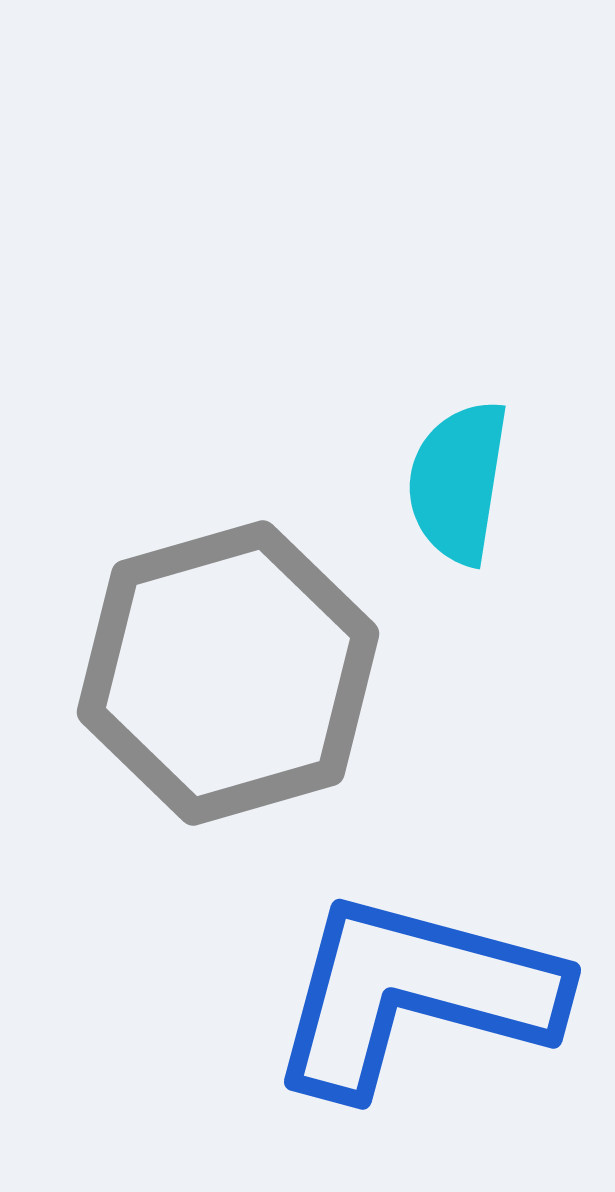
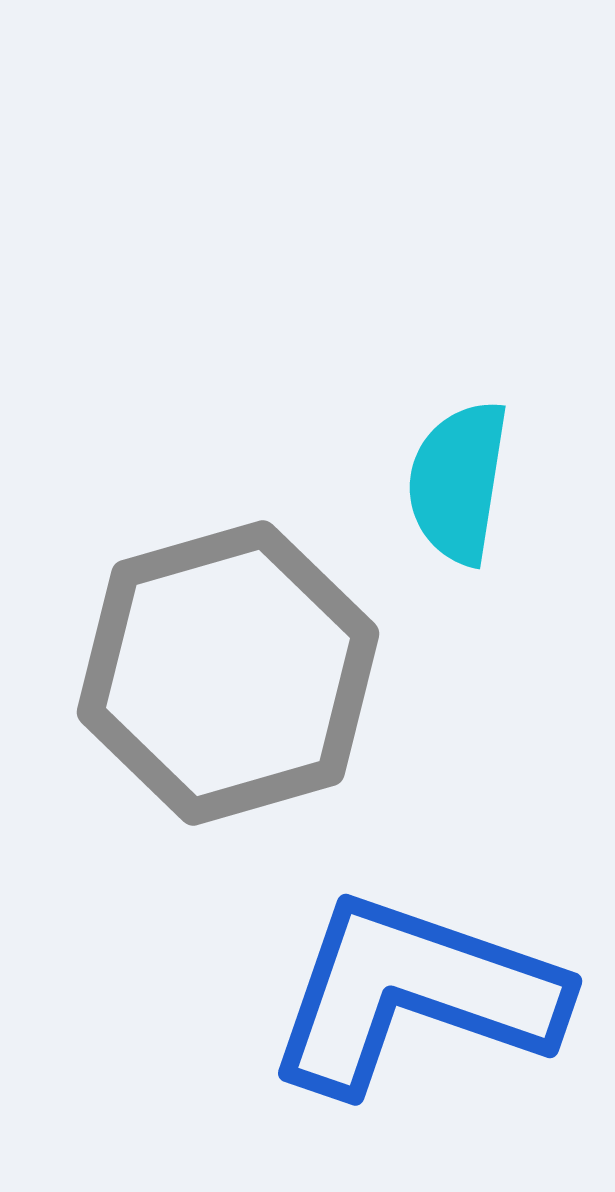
blue L-shape: rotated 4 degrees clockwise
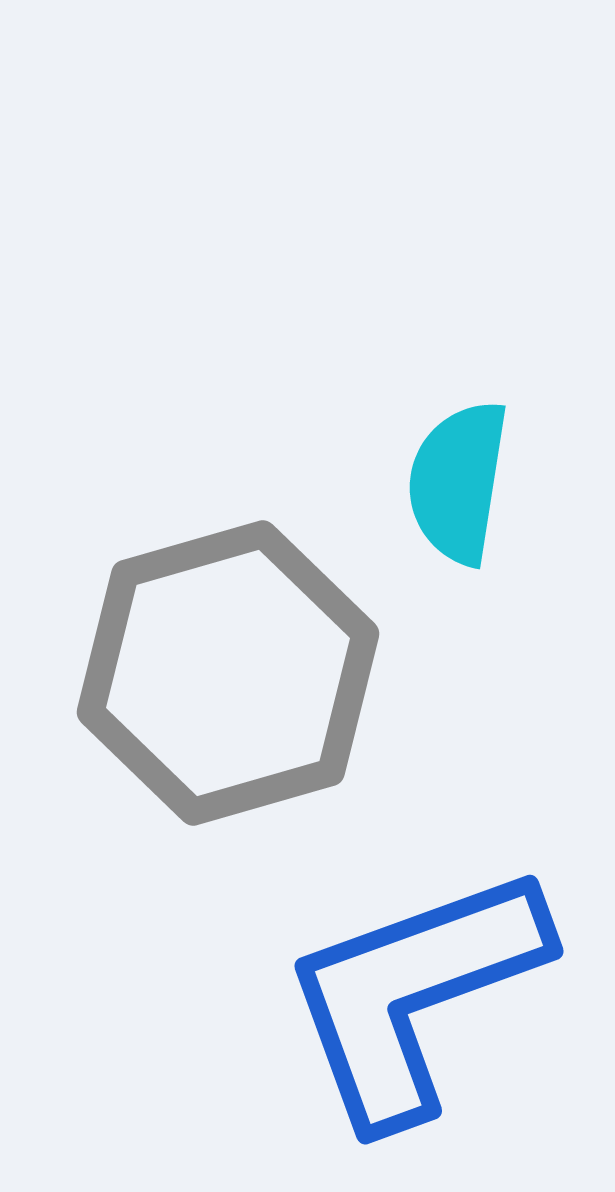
blue L-shape: rotated 39 degrees counterclockwise
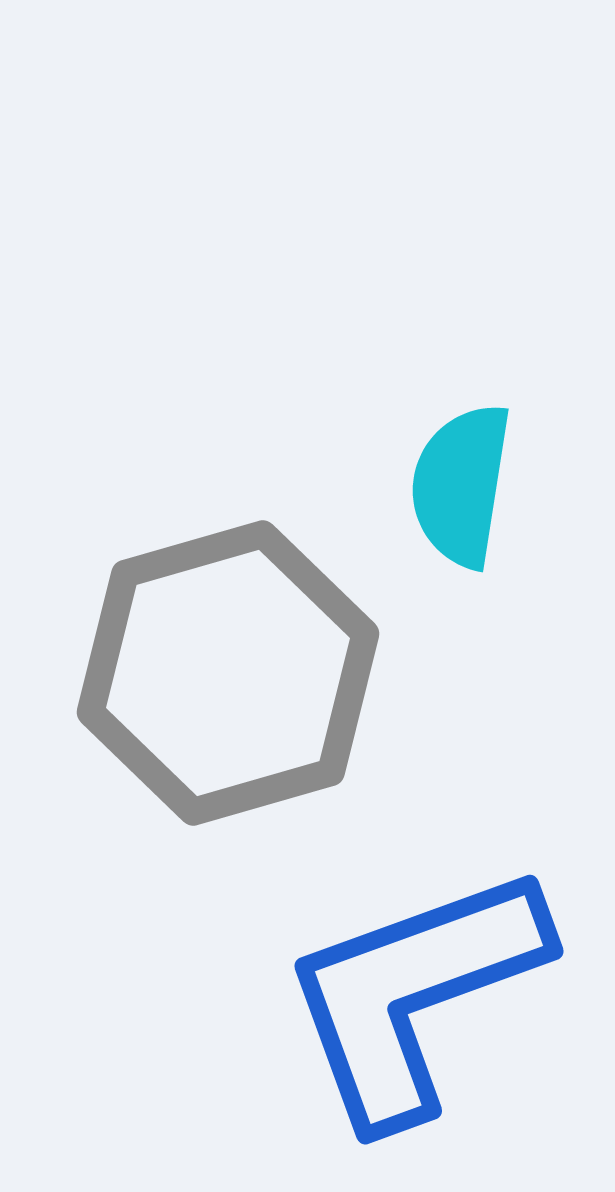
cyan semicircle: moved 3 px right, 3 px down
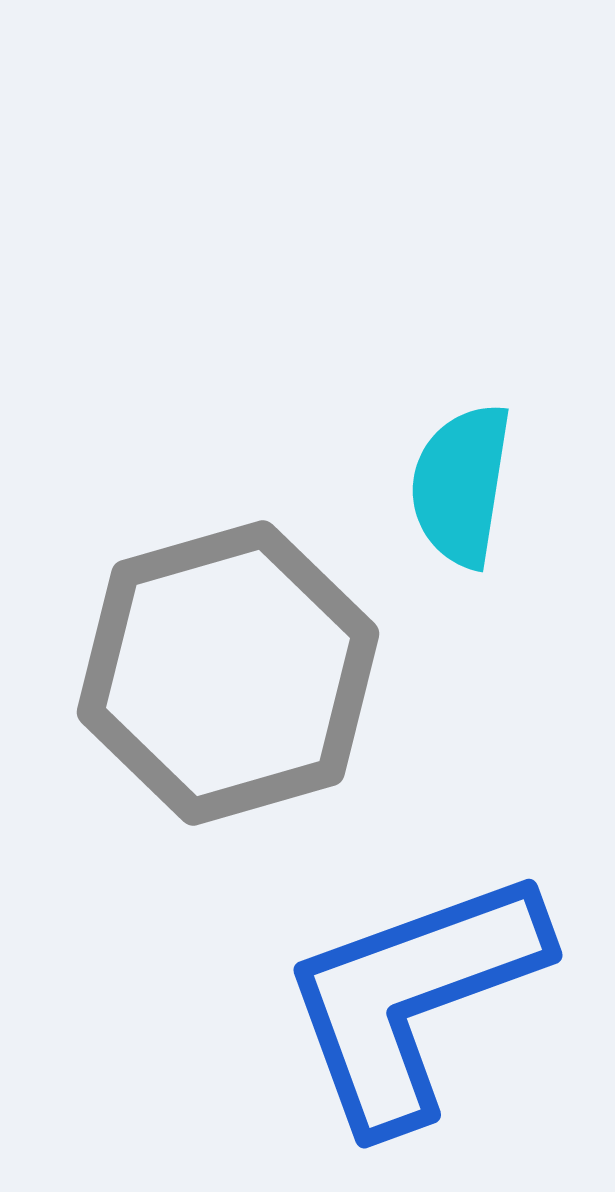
blue L-shape: moved 1 px left, 4 px down
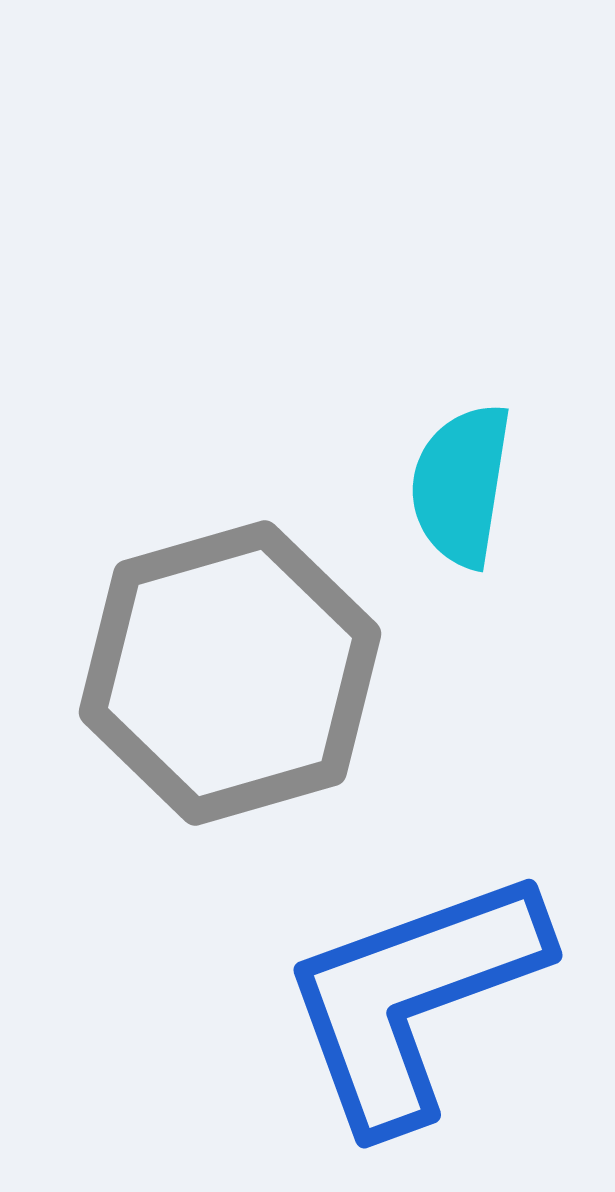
gray hexagon: moved 2 px right
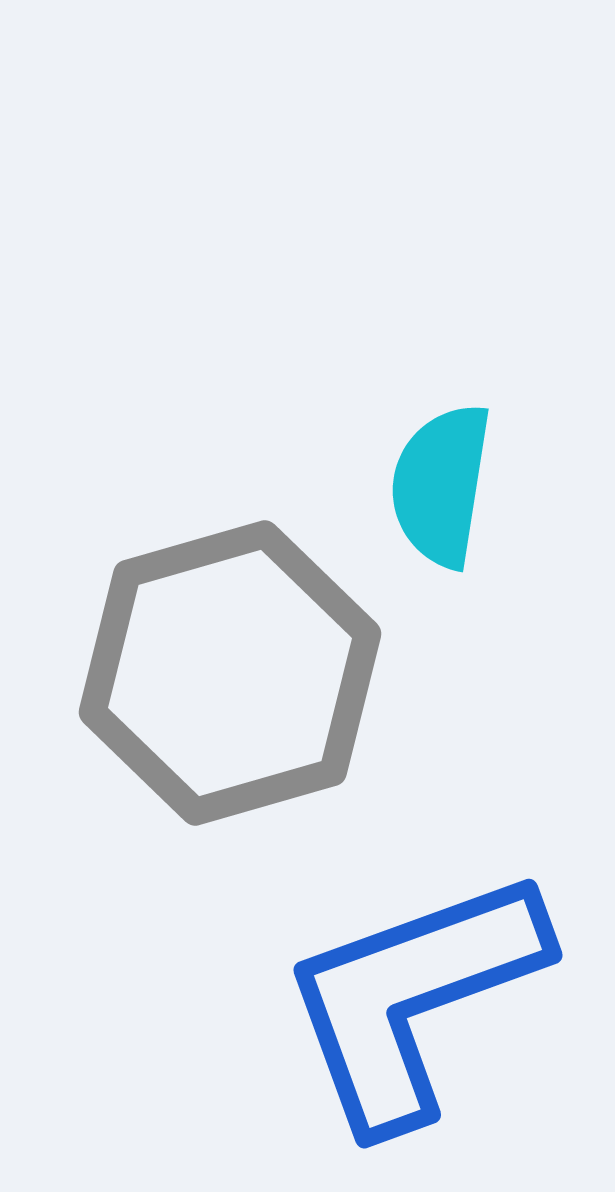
cyan semicircle: moved 20 px left
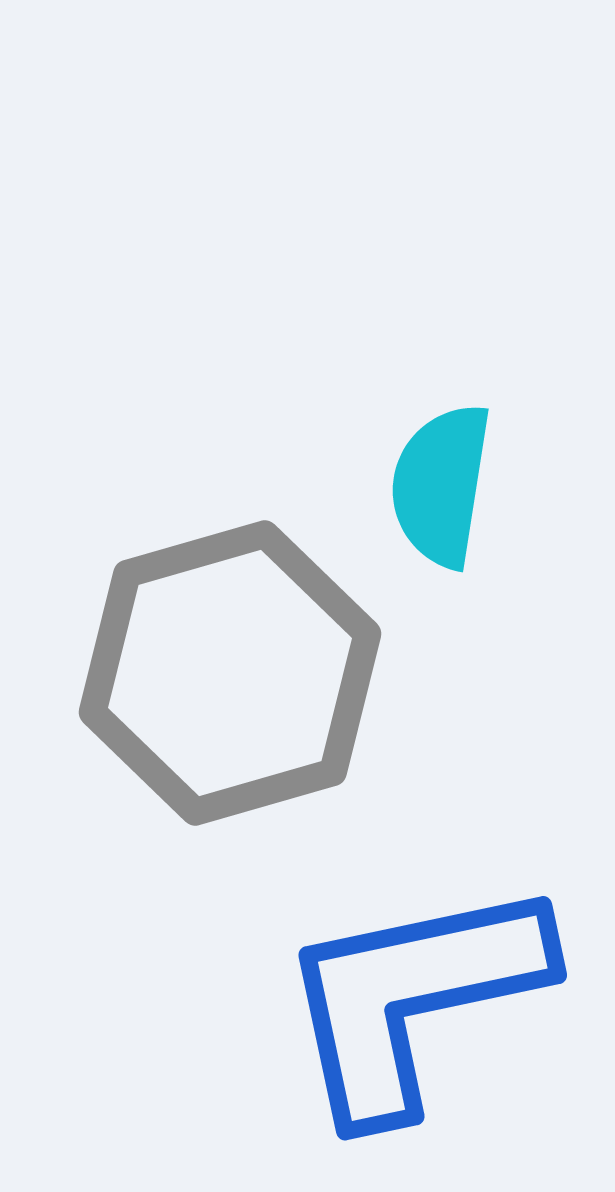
blue L-shape: rotated 8 degrees clockwise
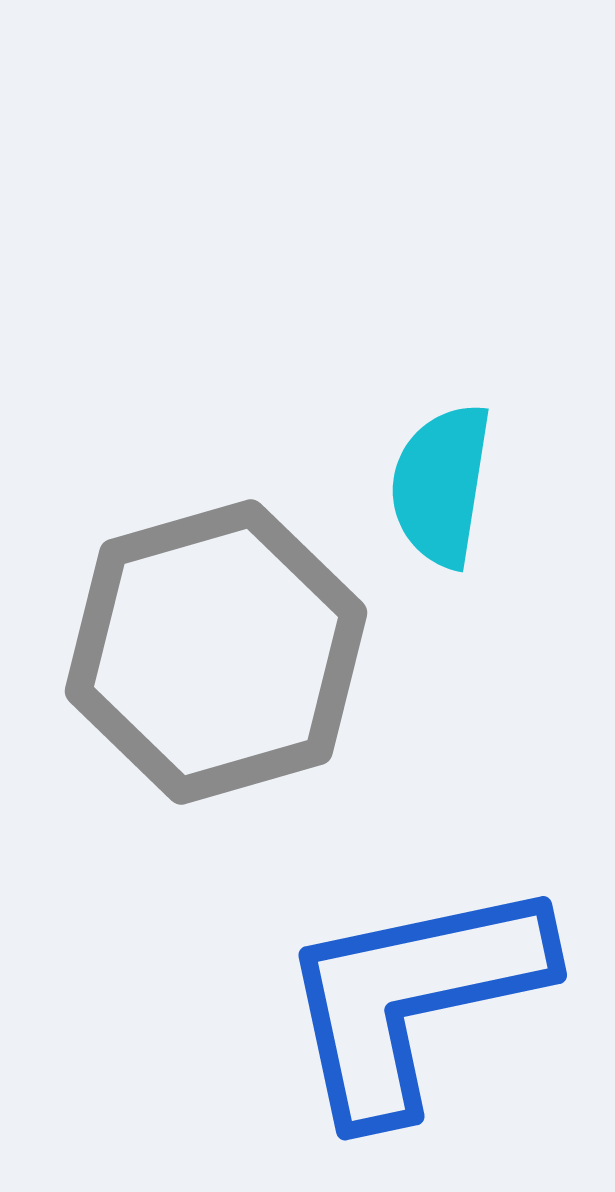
gray hexagon: moved 14 px left, 21 px up
